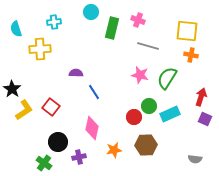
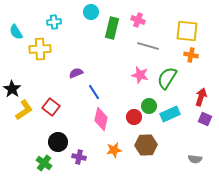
cyan semicircle: moved 3 px down; rotated 14 degrees counterclockwise
purple semicircle: rotated 24 degrees counterclockwise
pink diamond: moved 9 px right, 9 px up
purple cross: rotated 24 degrees clockwise
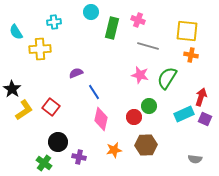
cyan rectangle: moved 14 px right
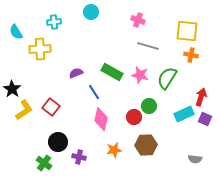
green rectangle: moved 44 px down; rotated 75 degrees counterclockwise
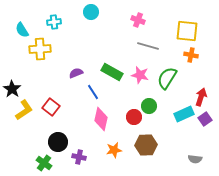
cyan semicircle: moved 6 px right, 2 px up
blue line: moved 1 px left
purple square: rotated 32 degrees clockwise
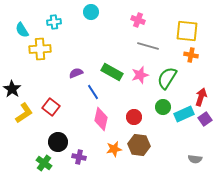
pink star: rotated 30 degrees counterclockwise
green circle: moved 14 px right, 1 px down
yellow L-shape: moved 3 px down
brown hexagon: moved 7 px left; rotated 10 degrees clockwise
orange star: moved 1 px up
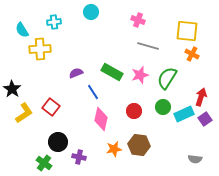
orange cross: moved 1 px right, 1 px up; rotated 16 degrees clockwise
red circle: moved 6 px up
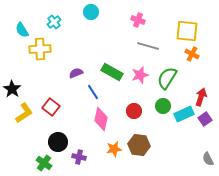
cyan cross: rotated 32 degrees counterclockwise
green circle: moved 1 px up
gray semicircle: moved 13 px right; rotated 56 degrees clockwise
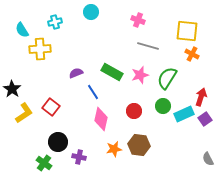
cyan cross: moved 1 px right; rotated 24 degrees clockwise
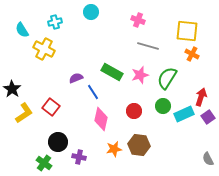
yellow cross: moved 4 px right; rotated 30 degrees clockwise
purple semicircle: moved 5 px down
purple square: moved 3 px right, 2 px up
